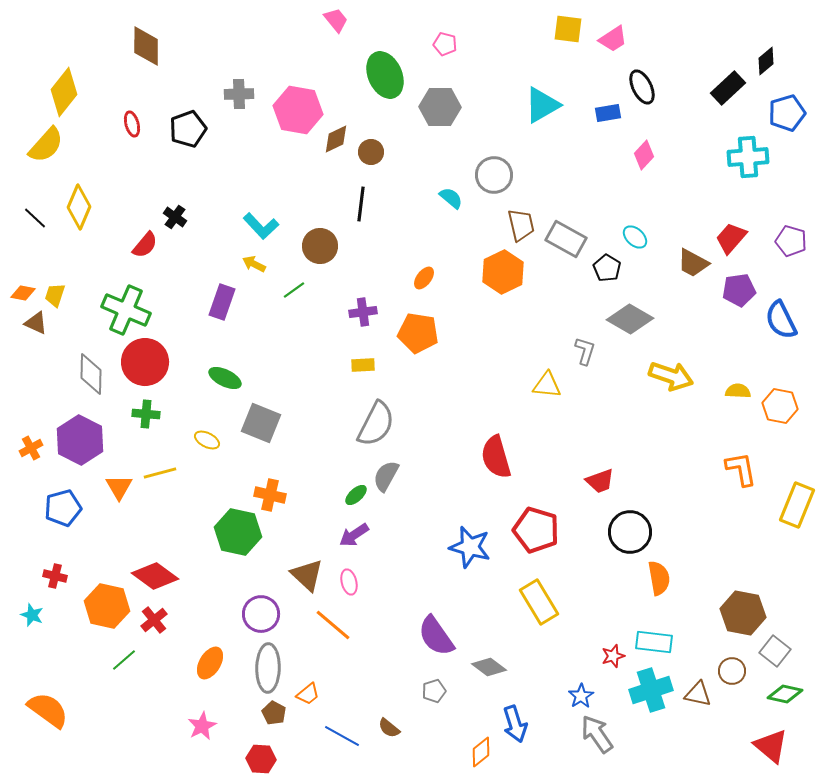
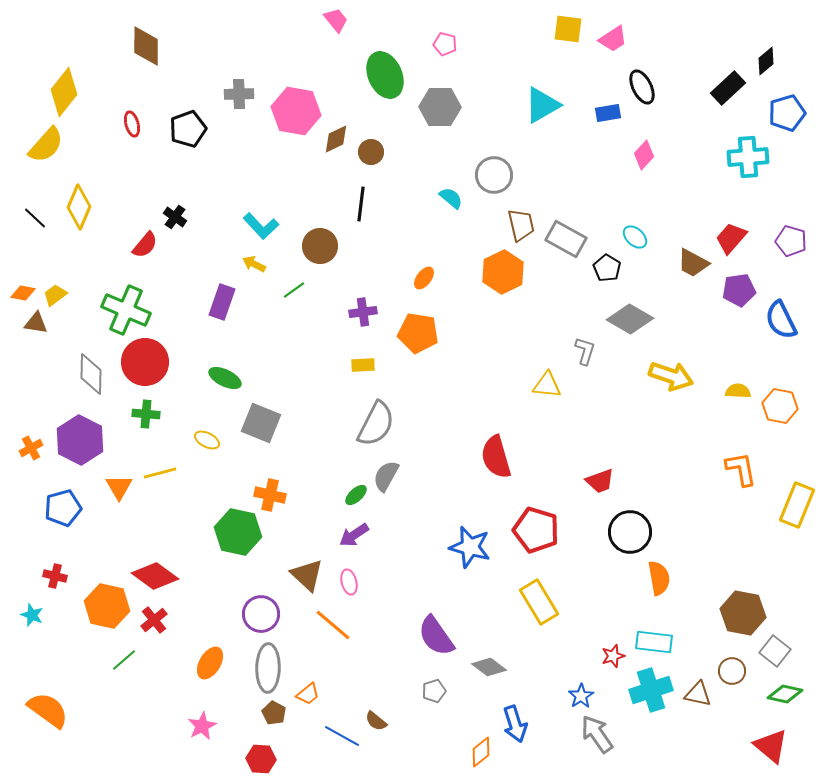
pink hexagon at (298, 110): moved 2 px left, 1 px down
yellow trapezoid at (55, 295): rotated 35 degrees clockwise
brown triangle at (36, 323): rotated 15 degrees counterclockwise
brown semicircle at (389, 728): moved 13 px left, 7 px up
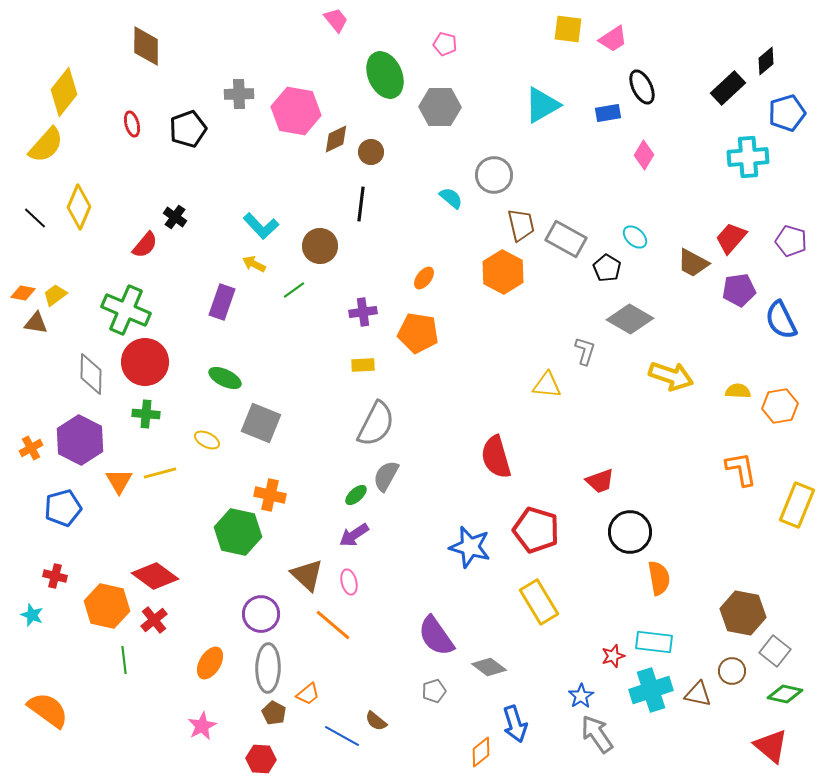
pink diamond at (644, 155): rotated 12 degrees counterclockwise
orange hexagon at (503, 272): rotated 6 degrees counterclockwise
orange hexagon at (780, 406): rotated 20 degrees counterclockwise
orange triangle at (119, 487): moved 6 px up
green line at (124, 660): rotated 56 degrees counterclockwise
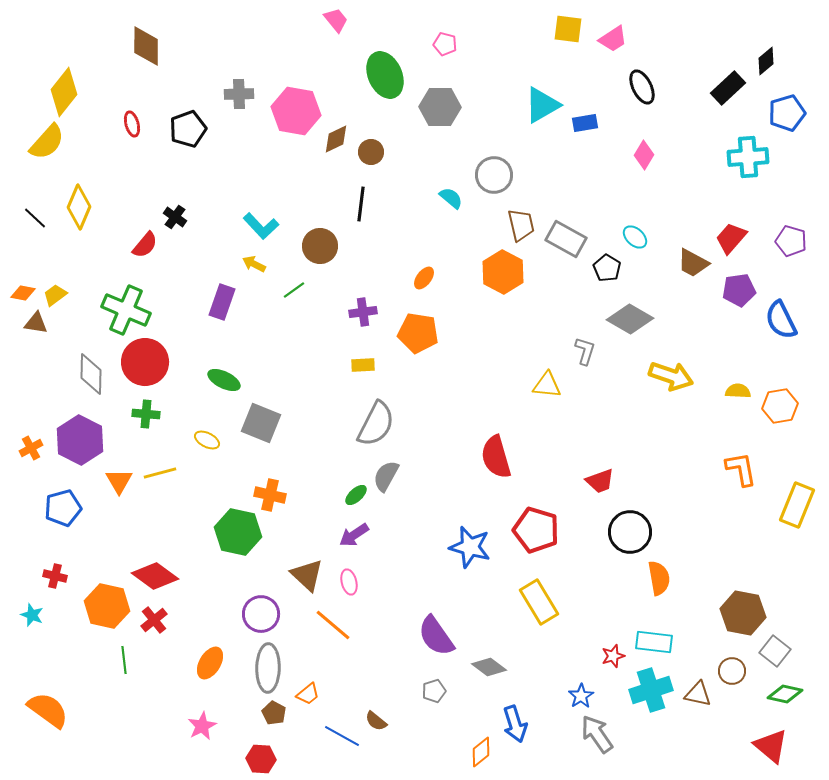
blue rectangle at (608, 113): moved 23 px left, 10 px down
yellow semicircle at (46, 145): moved 1 px right, 3 px up
green ellipse at (225, 378): moved 1 px left, 2 px down
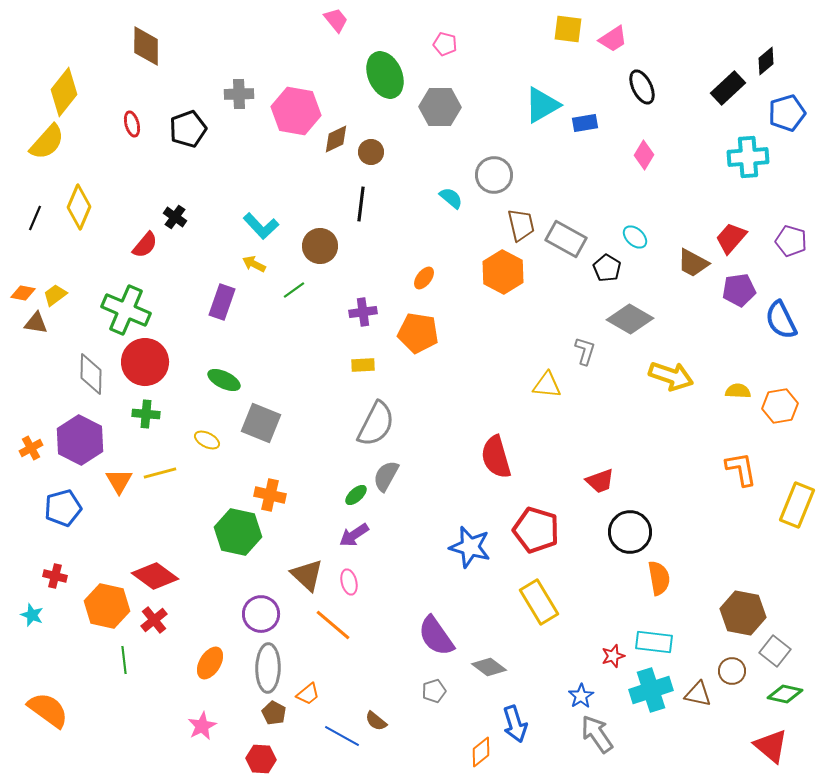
black line at (35, 218): rotated 70 degrees clockwise
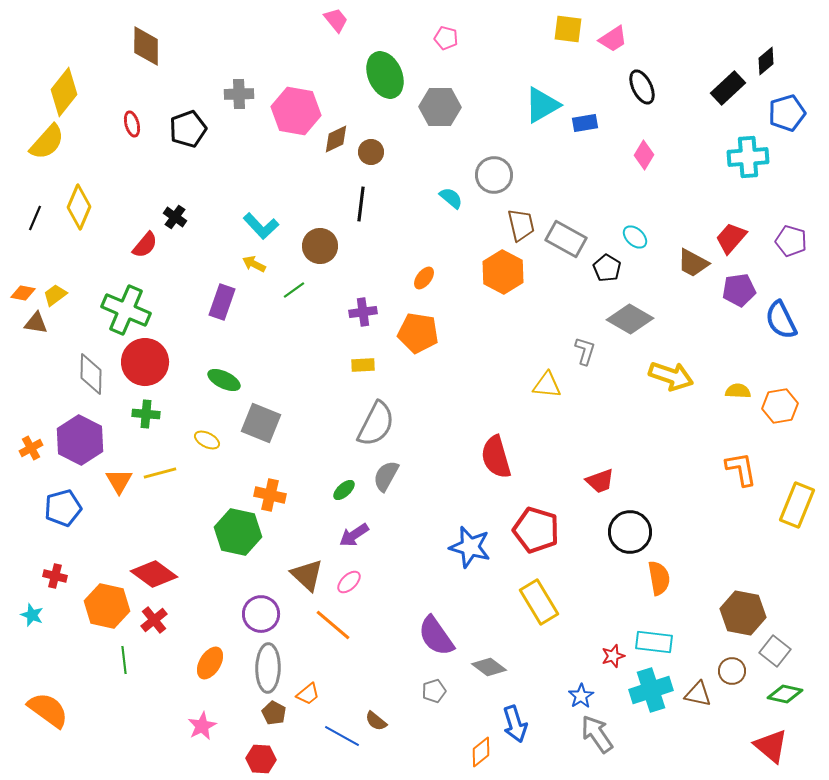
pink pentagon at (445, 44): moved 1 px right, 6 px up
green ellipse at (356, 495): moved 12 px left, 5 px up
red diamond at (155, 576): moved 1 px left, 2 px up
pink ellipse at (349, 582): rotated 60 degrees clockwise
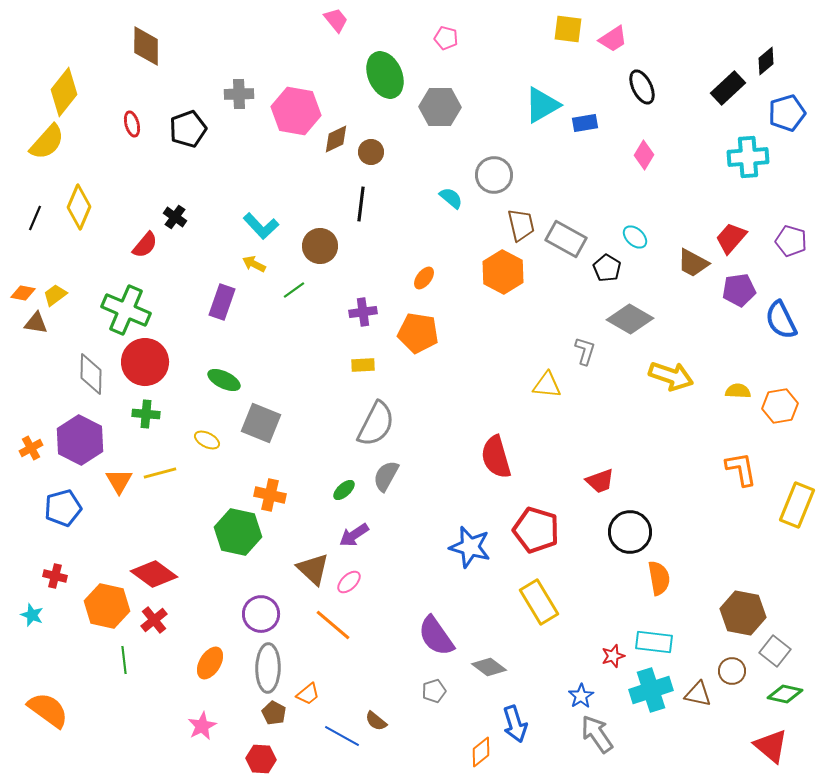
brown triangle at (307, 575): moved 6 px right, 6 px up
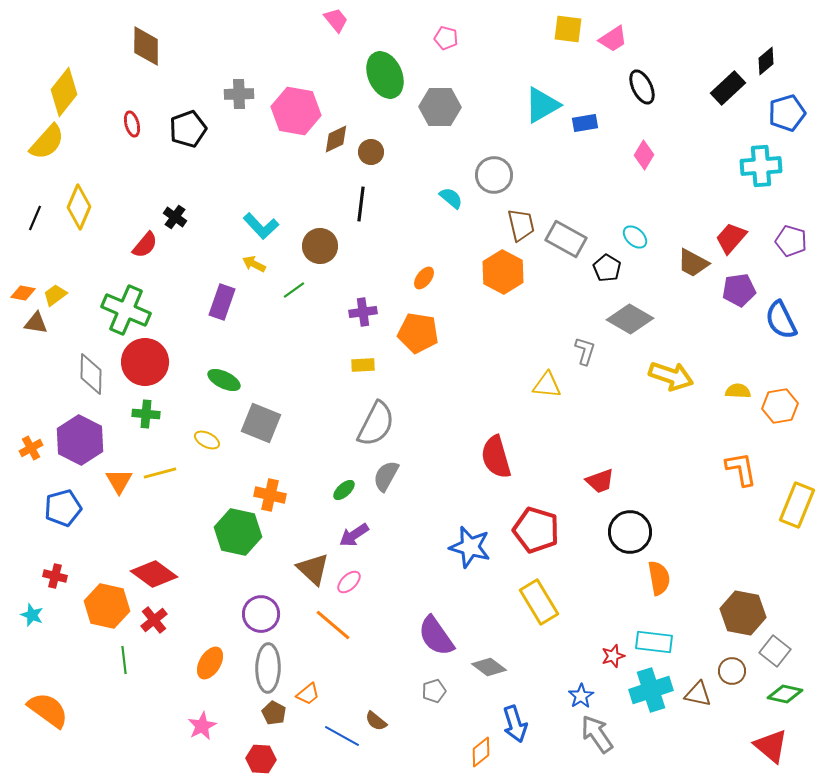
cyan cross at (748, 157): moved 13 px right, 9 px down
